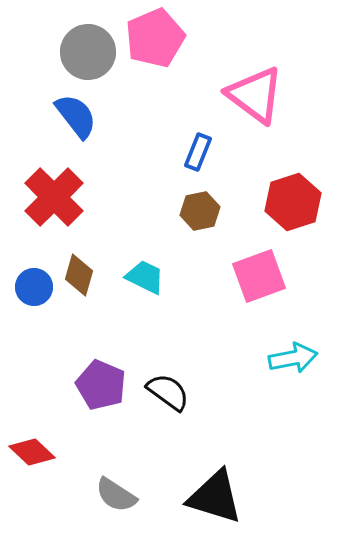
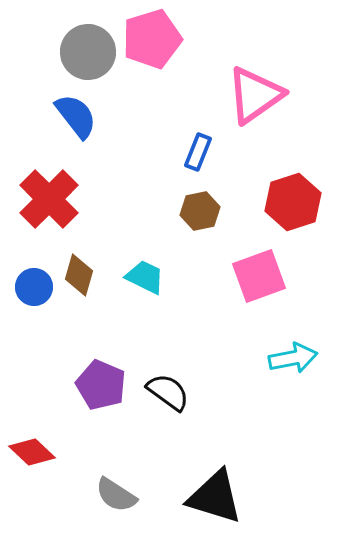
pink pentagon: moved 3 px left, 1 px down; rotated 6 degrees clockwise
pink triangle: rotated 48 degrees clockwise
red cross: moved 5 px left, 2 px down
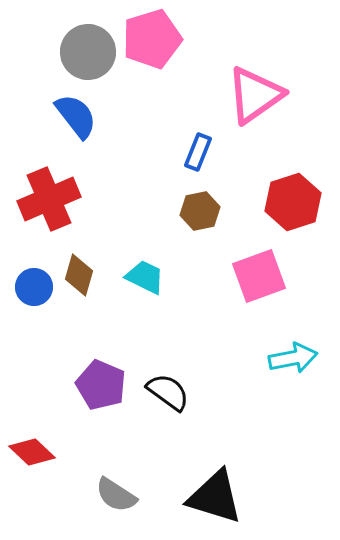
red cross: rotated 22 degrees clockwise
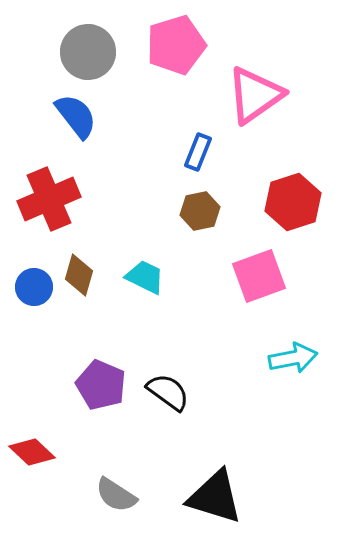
pink pentagon: moved 24 px right, 6 px down
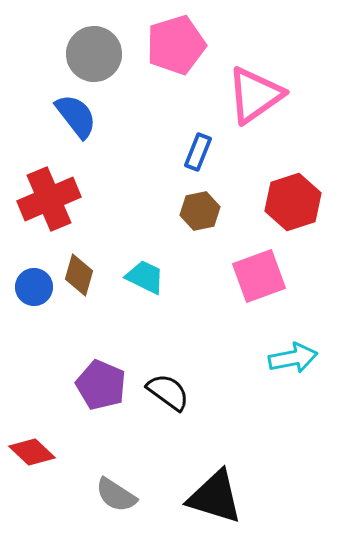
gray circle: moved 6 px right, 2 px down
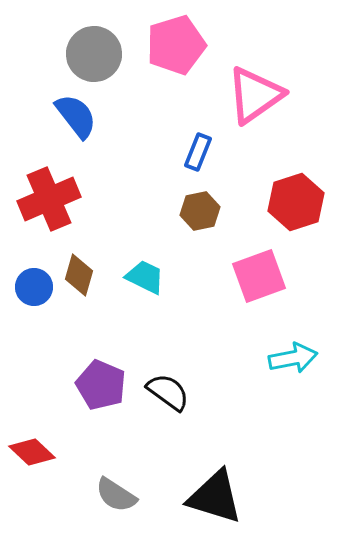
red hexagon: moved 3 px right
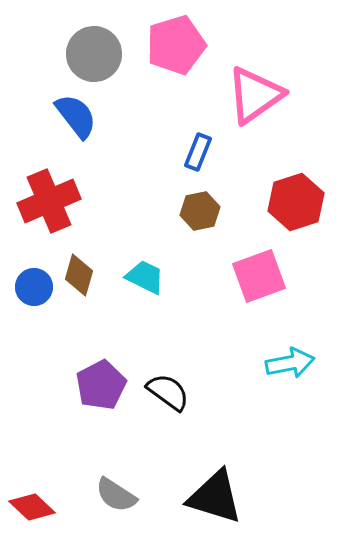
red cross: moved 2 px down
cyan arrow: moved 3 px left, 5 px down
purple pentagon: rotated 21 degrees clockwise
red diamond: moved 55 px down
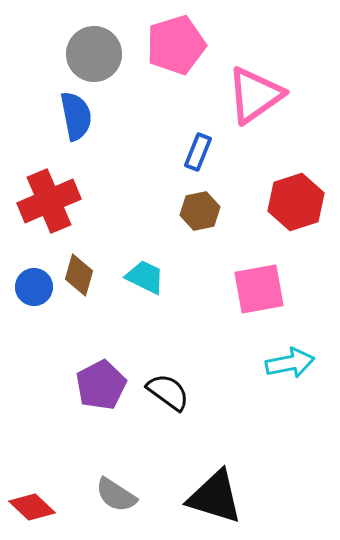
blue semicircle: rotated 27 degrees clockwise
pink square: moved 13 px down; rotated 10 degrees clockwise
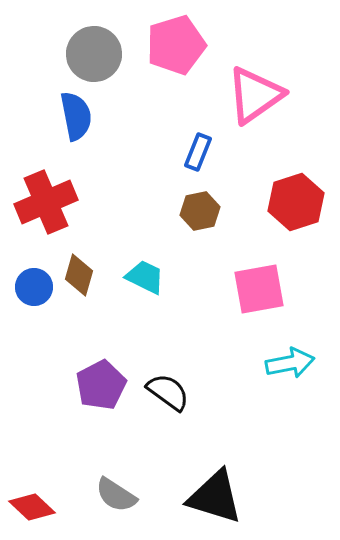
red cross: moved 3 px left, 1 px down
